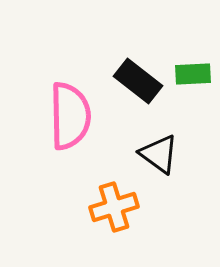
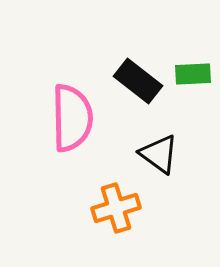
pink semicircle: moved 2 px right, 2 px down
orange cross: moved 2 px right, 1 px down
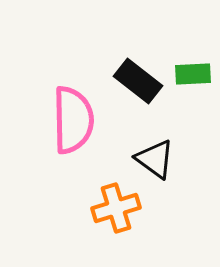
pink semicircle: moved 1 px right, 2 px down
black triangle: moved 4 px left, 5 px down
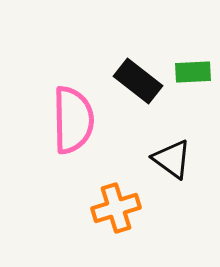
green rectangle: moved 2 px up
black triangle: moved 17 px right
